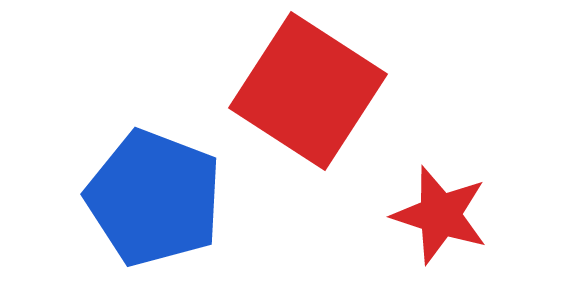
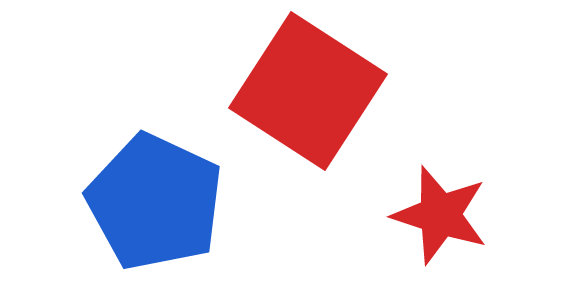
blue pentagon: moved 1 px right, 4 px down; rotated 4 degrees clockwise
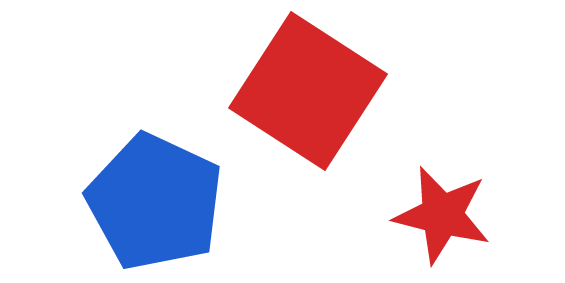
red star: moved 2 px right; rotated 4 degrees counterclockwise
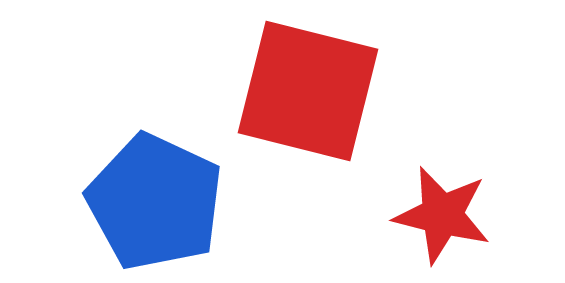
red square: rotated 19 degrees counterclockwise
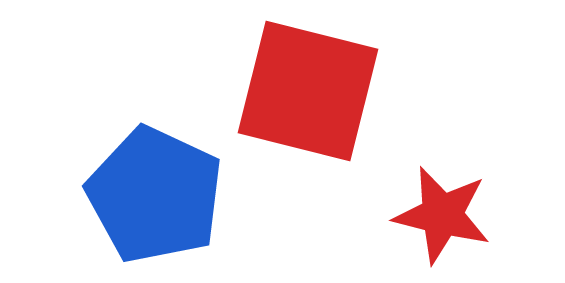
blue pentagon: moved 7 px up
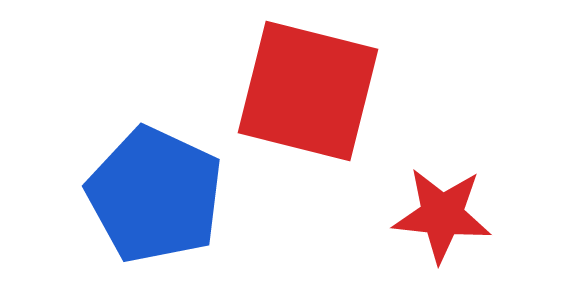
red star: rotated 8 degrees counterclockwise
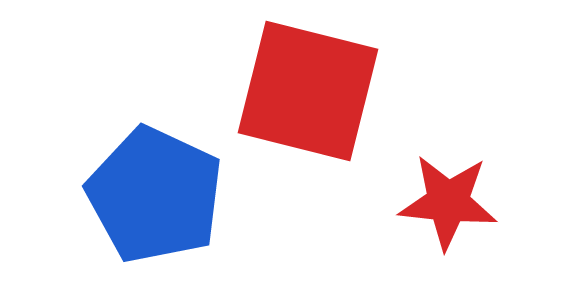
red star: moved 6 px right, 13 px up
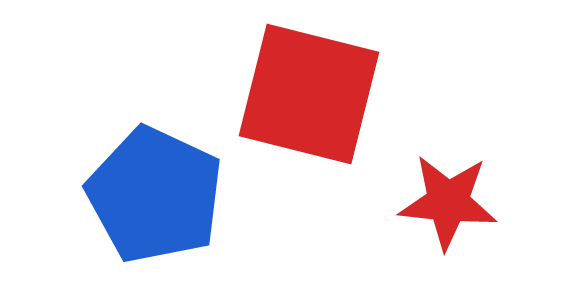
red square: moved 1 px right, 3 px down
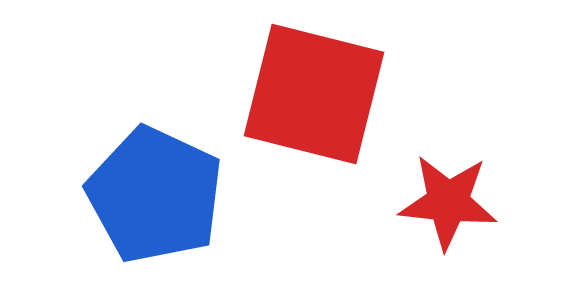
red square: moved 5 px right
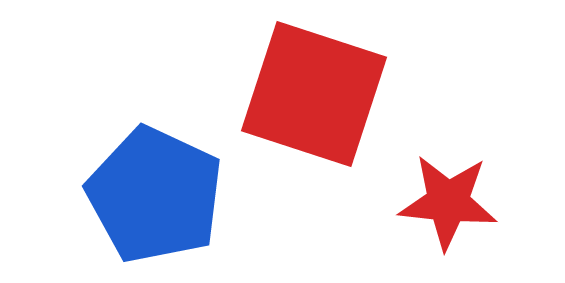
red square: rotated 4 degrees clockwise
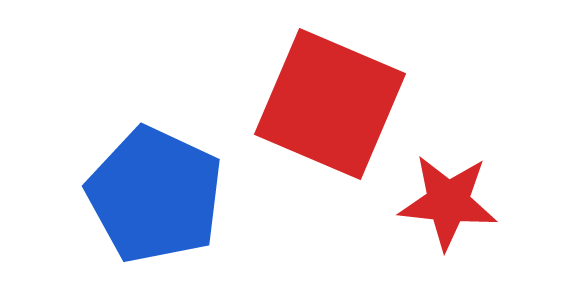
red square: moved 16 px right, 10 px down; rotated 5 degrees clockwise
